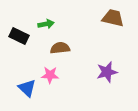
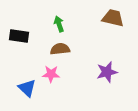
green arrow: moved 13 px right; rotated 98 degrees counterclockwise
black rectangle: rotated 18 degrees counterclockwise
brown semicircle: moved 1 px down
pink star: moved 1 px right, 1 px up
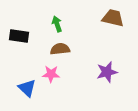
green arrow: moved 2 px left
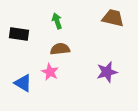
green arrow: moved 3 px up
black rectangle: moved 2 px up
pink star: moved 1 px left, 2 px up; rotated 24 degrees clockwise
blue triangle: moved 4 px left, 5 px up; rotated 12 degrees counterclockwise
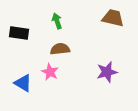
black rectangle: moved 1 px up
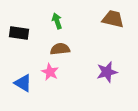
brown trapezoid: moved 1 px down
